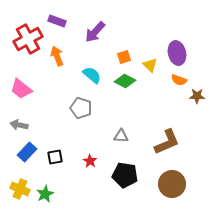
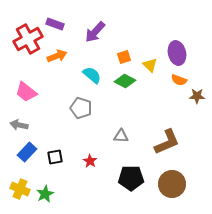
purple rectangle: moved 2 px left, 3 px down
orange arrow: rotated 90 degrees clockwise
pink trapezoid: moved 5 px right, 3 px down
black pentagon: moved 6 px right, 3 px down; rotated 10 degrees counterclockwise
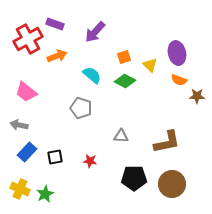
brown L-shape: rotated 12 degrees clockwise
red star: rotated 24 degrees counterclockwise
black pentagon: moved 3 px right
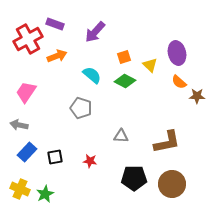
orange semicircle: moved 2 px down; rotated 21 degrees clockwise
pink trapezoid: rotated 85 degrees clockwise
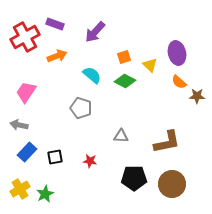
red cross: moved 3 px left, 2 px up
yellow cross: rotated 36 degrees clockwise
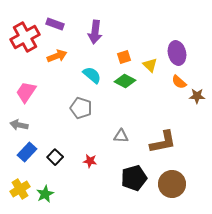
purple arrow: rotated 35 degrees counterclockwise
brown L-shape: moved 4 px left
black square: rotated 35 degrees counterclockwise
black pentagon: rotated 15 degrees counterclockwise
